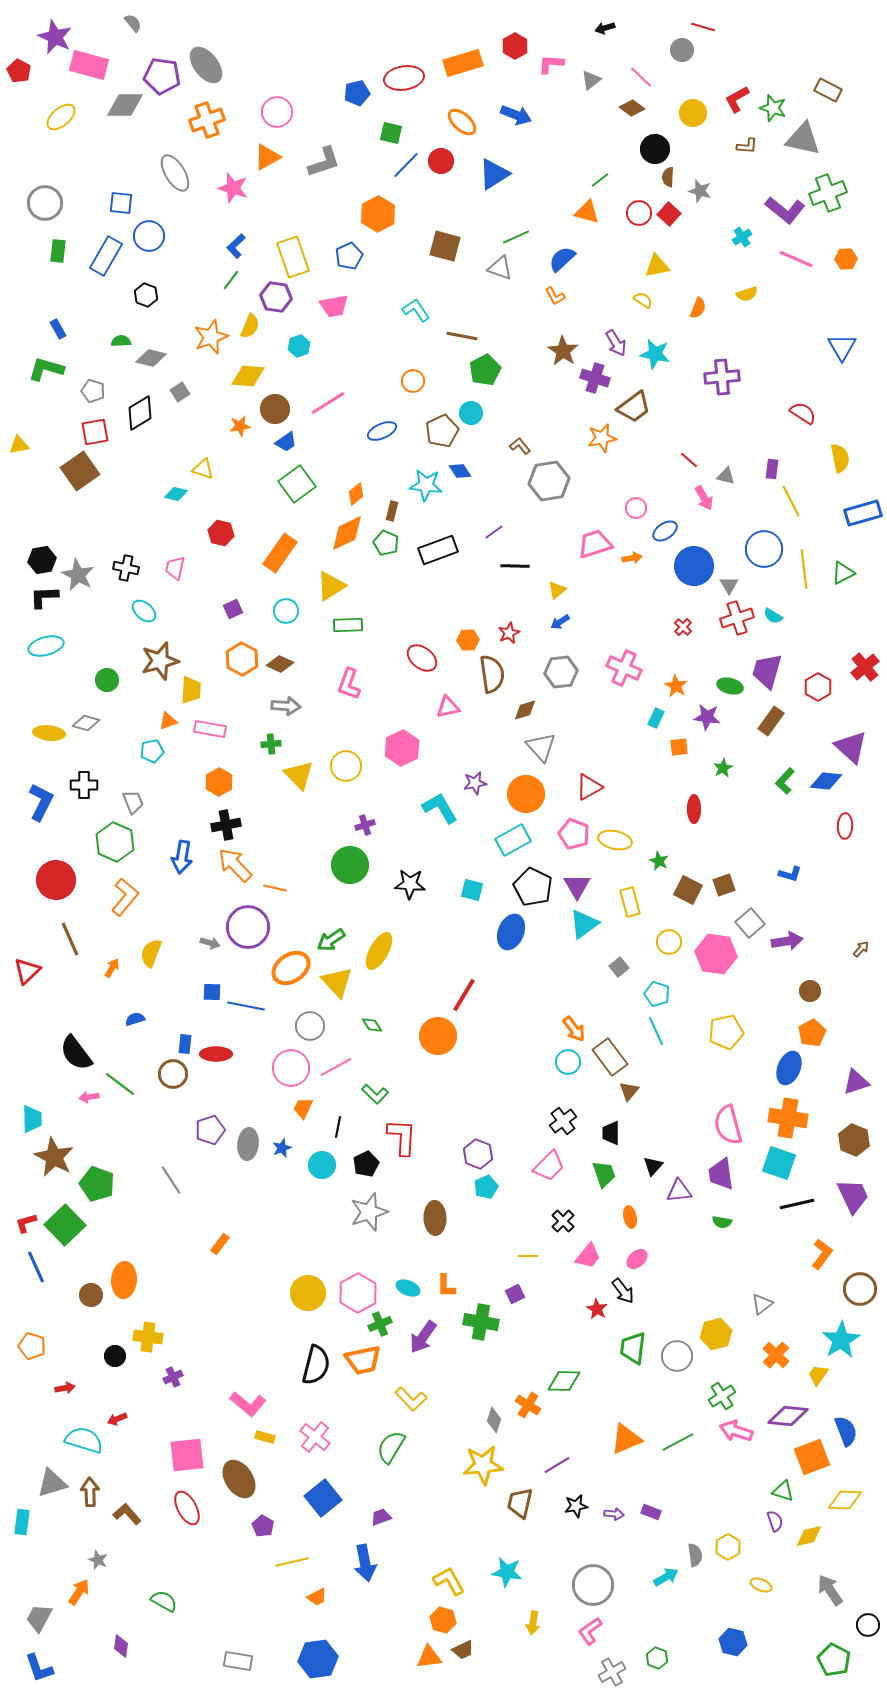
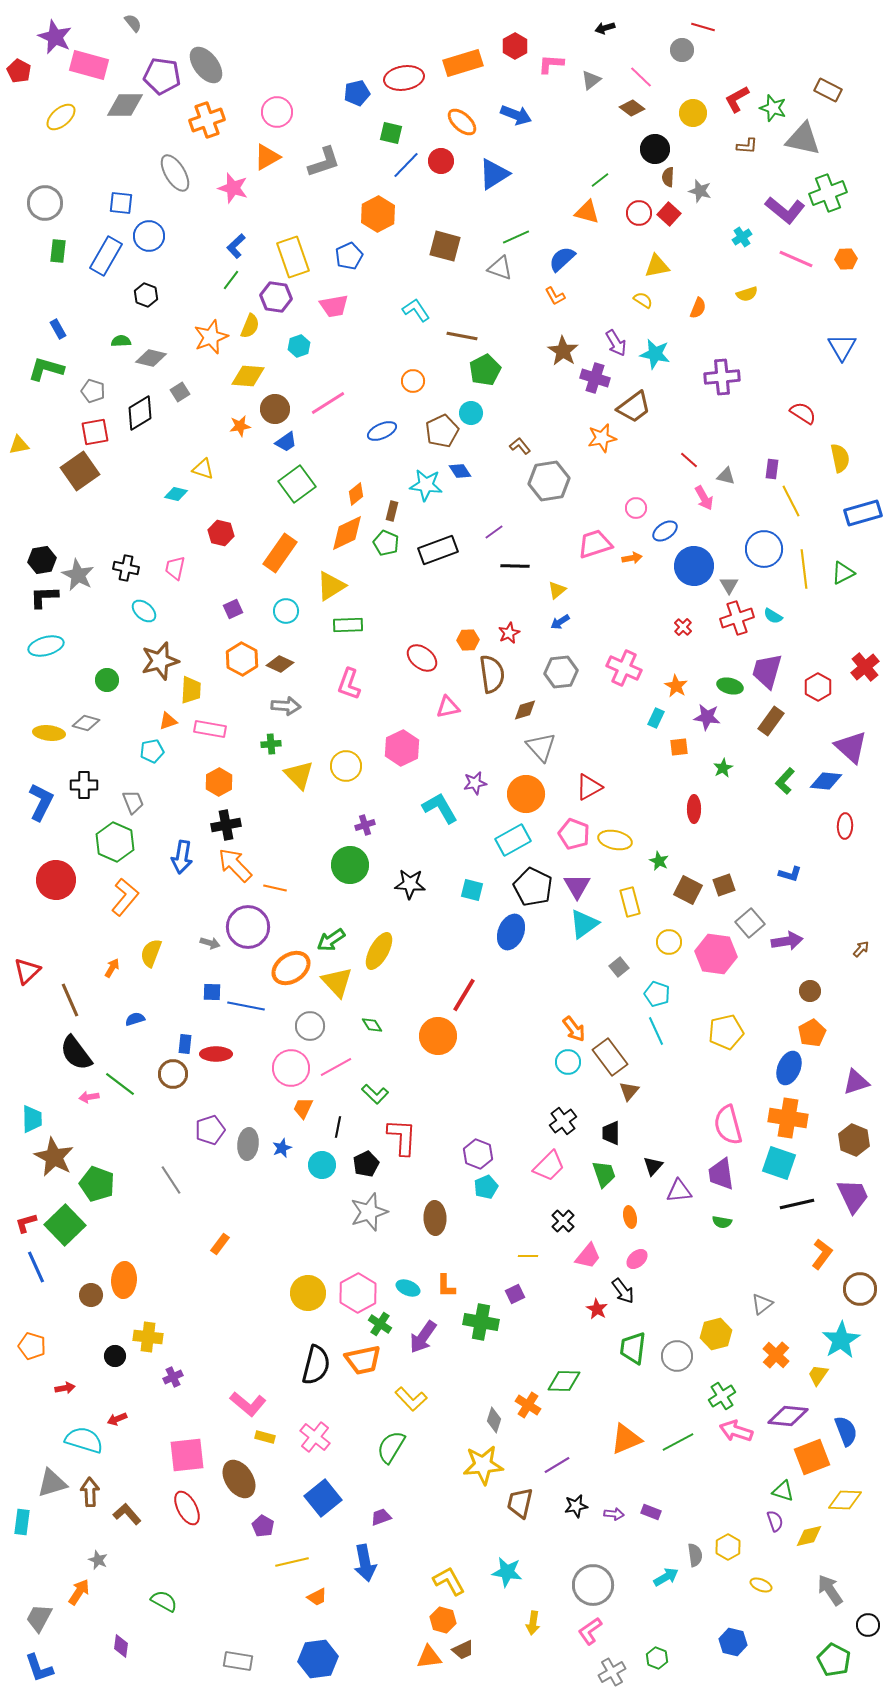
brown line at (70, 939): moved 61 px down
green cross at (380, 1324): rotated 35 degrees counterclockwise
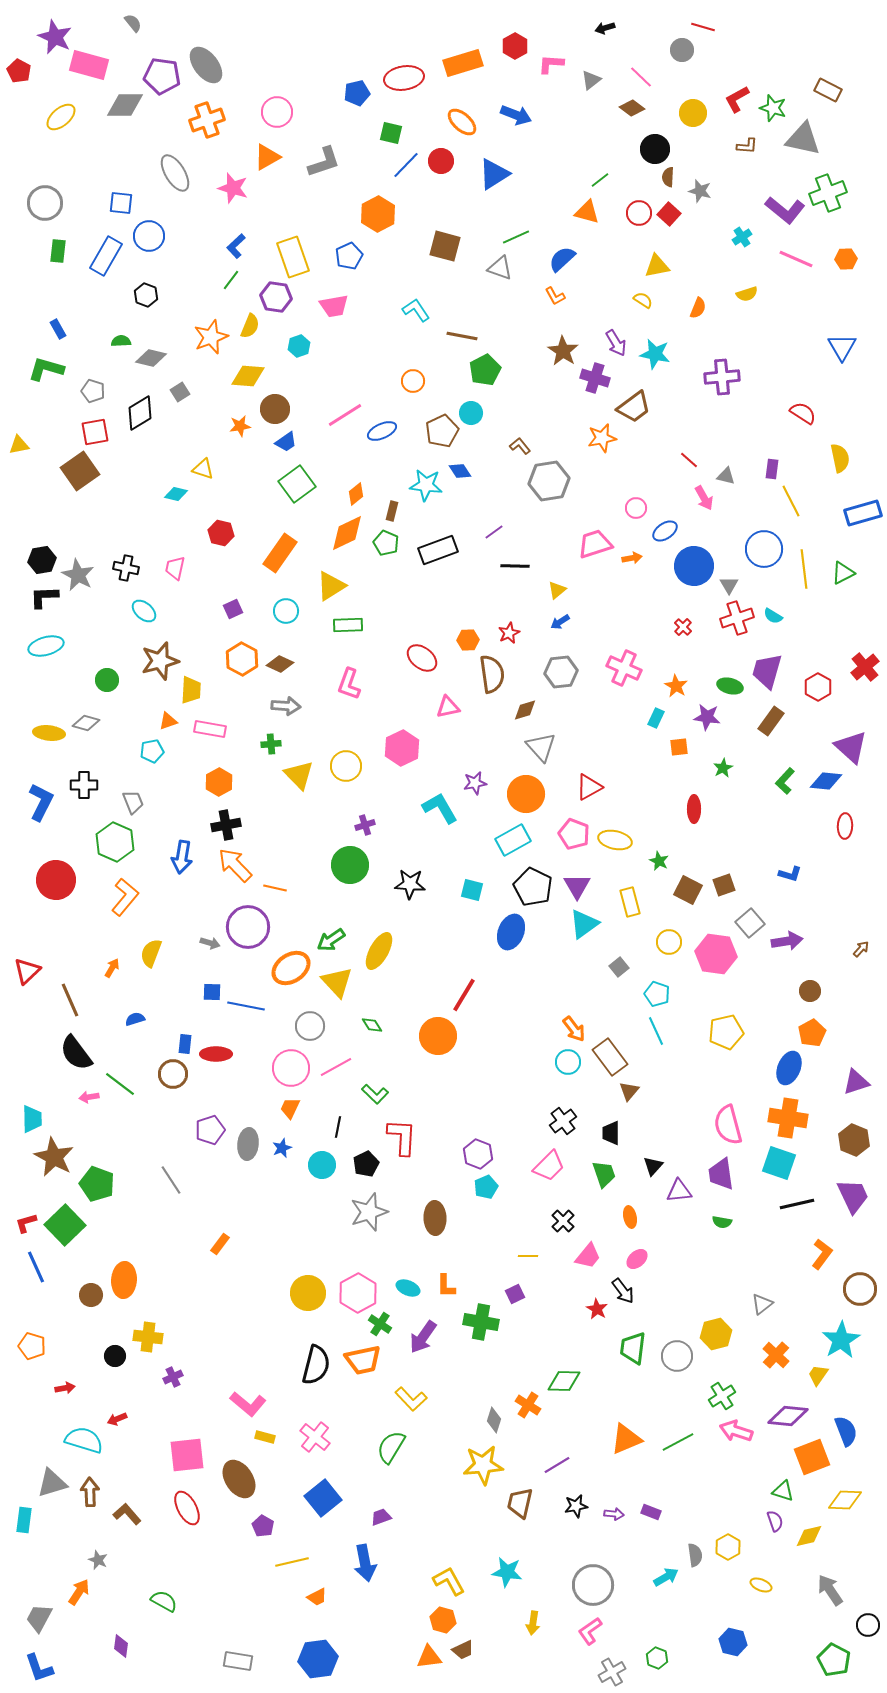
pink line at (328, 403): moved 17 px right, 12 px down
orange trapezoid at (303, 1108): moved 13 px left
cyan rectangle at (22, 1522): moved 2 px right, 2 px up
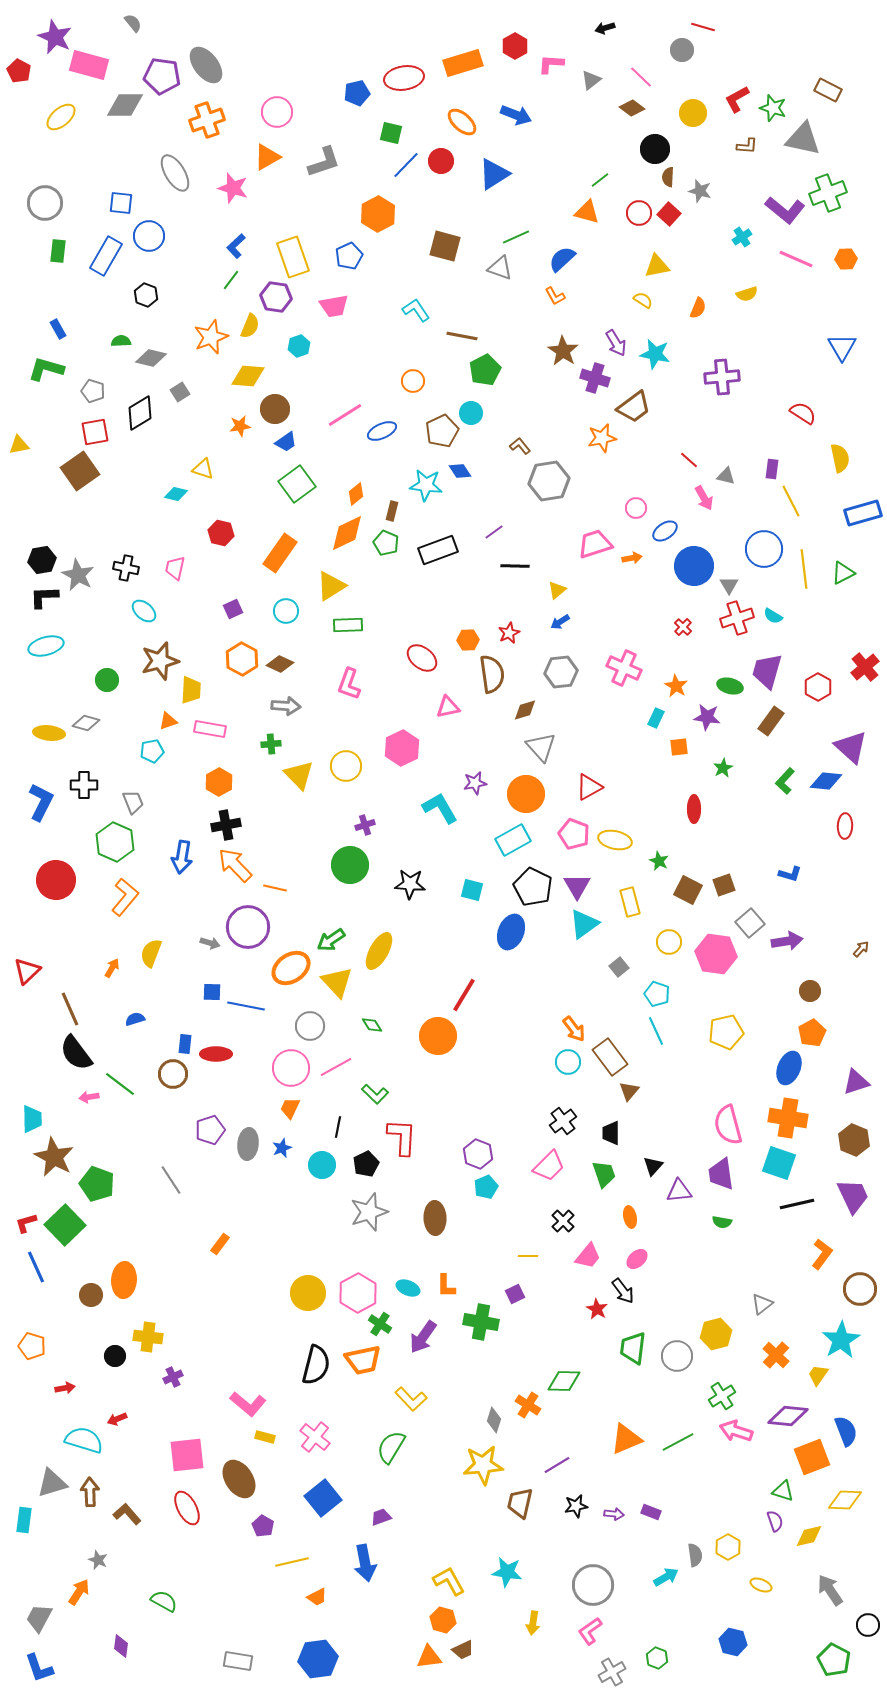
brown line at (70, 1000): moved 9 px down
